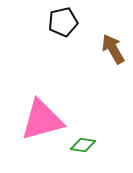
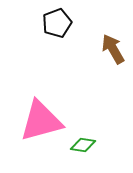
black pentagon: moved 6 px left, 1 px down; rotated 8 degrees counterclockwise
pink triangle: moved 1 px left, 1 px down
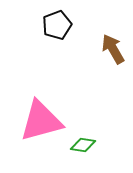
black pentagon: moved 2 px down
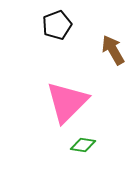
brown arrow: moved 1 px down
pink triangle: moved 26 px right, 19 px up; rotated 30 degrees counterclockwise
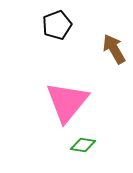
brown arrow: moved 1 px right, 1 px up
pink triangle: rotated 6 degrees counterclockwise
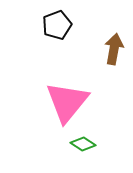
brown arrow: rotated 40 degrees clockwise
green diamond: moved 1 px up; rotated 25 degrees clockwise
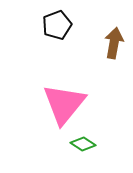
brown arrow: moved 6 px up
pink triangle: moved 3 px left, 2 px down
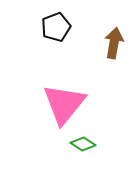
black pentagon: moved 1 px left, 2 px down
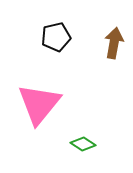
black pentagon: moved 10 px down; rotated 8 degrees clockwise
pink triangle: moved 25 px left
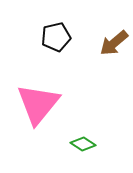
brown arrow: rotated 140 degrees counterclockwise
pink triangle: moved 1 px left
